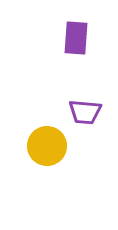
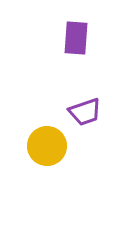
purple trapezoid: rotated 24 degrees counterclockwise
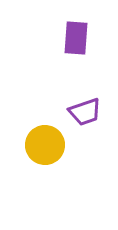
yellow circle: moved 2 px left, 1 px up
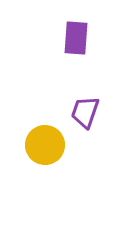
purple trapezoid: rotated 128 degrees clockwise
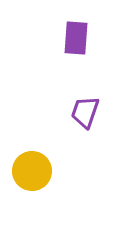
yellow circle: moved 13 px left, 26 px down
